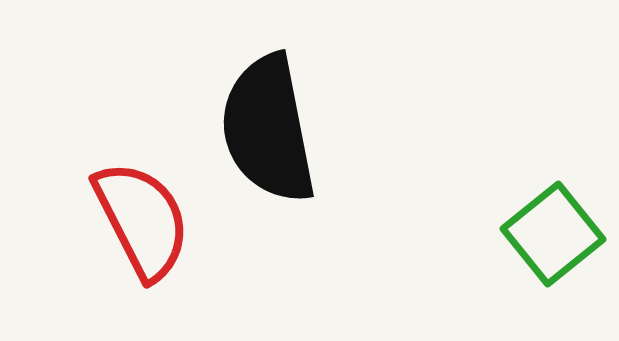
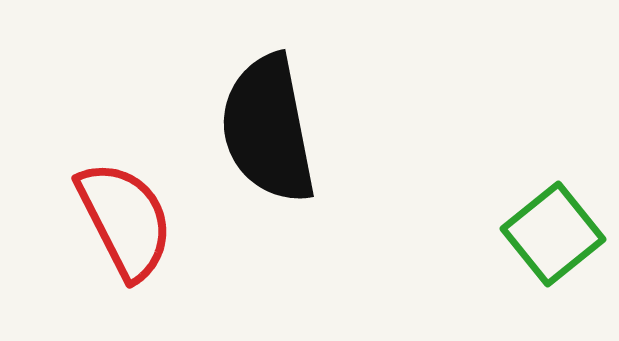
red semicircle: moved 17 px left
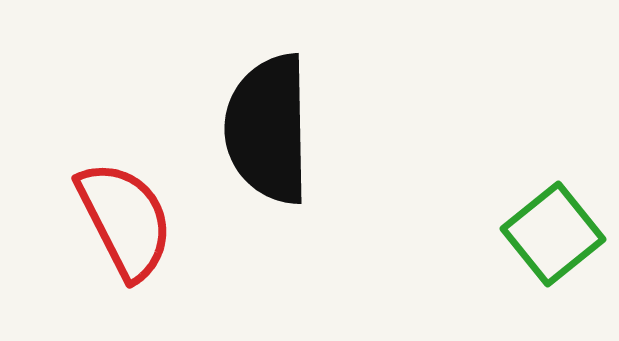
black semicircle: rotated 10 degrees clockwise
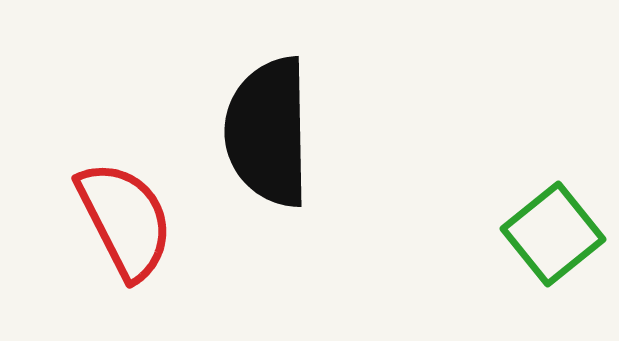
black semicircle: moved 3 px down
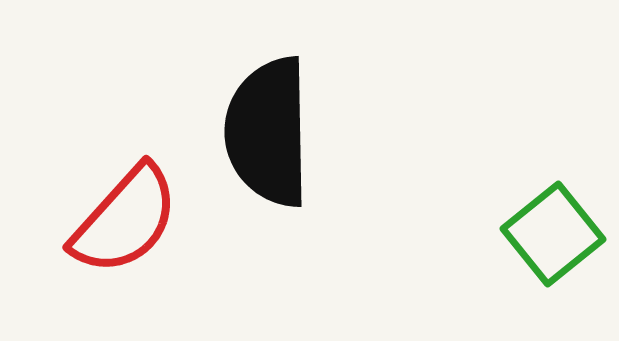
red semicircle: rotated 69 degrees clockwise
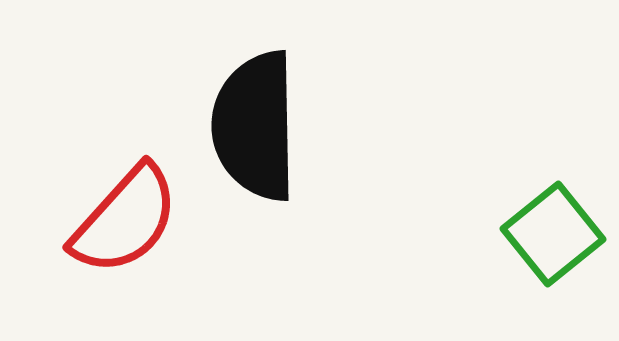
black semicircle: moved 13 px left, 6 px up
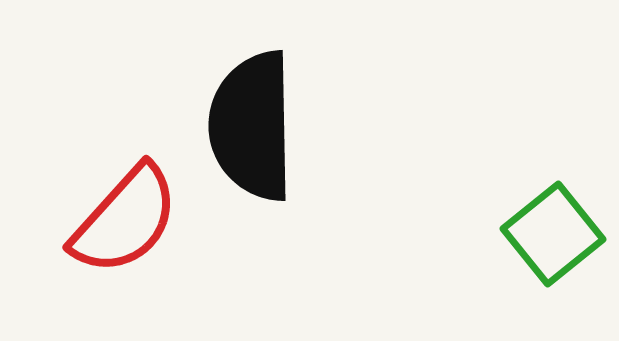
black semicircle: moved 3 px left
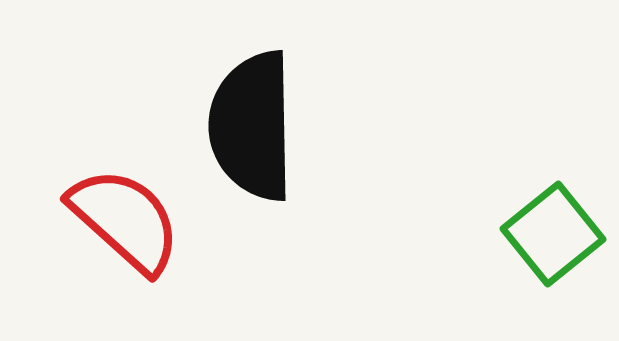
red semicircle: rotated 90 degrees counterclockwise
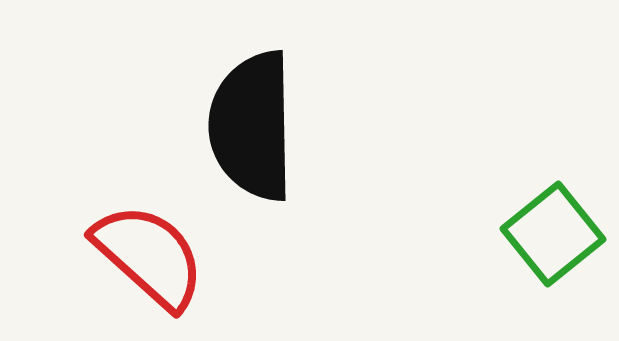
red semicircle: moved 24 px right, 36 px down
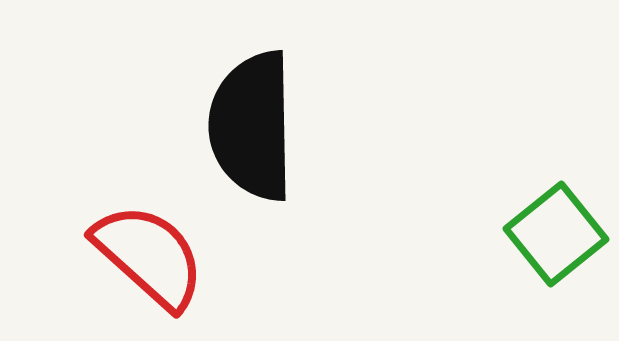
green square: moved 3 px right
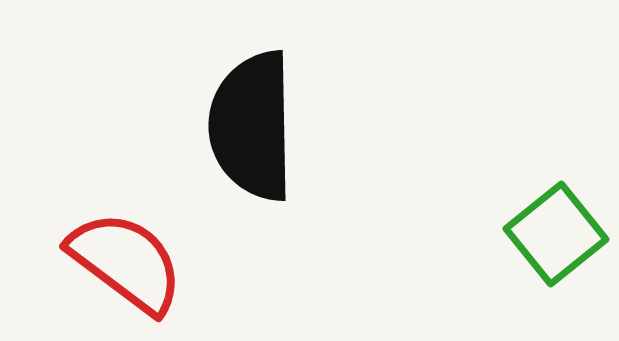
red semicircle: moved 23 px left, 6 px down; rotated 5 degrees counterclockwise
